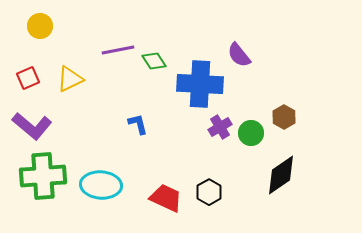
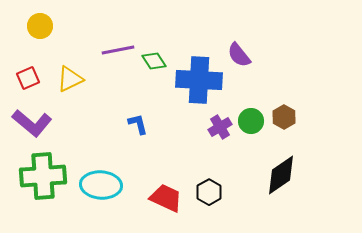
blue cross: moved 1 px left, 4 px up
purple L-shape: moved 3 px up
green circle: moved 12 px up
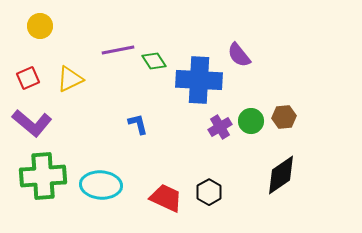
brown hexagon: rotated 25 degrees clockwise
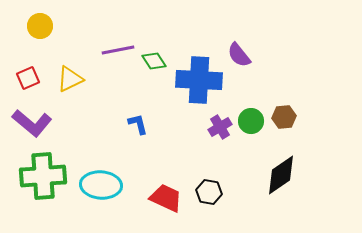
black hexagon: rotated 20 degrees counterclockwise
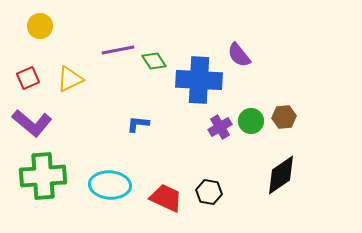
blue L-shape: rotated 70 degrees counterclockwise
cyan ellipse: moved 9 px right
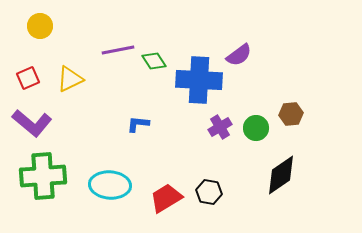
purple semicircle: rotated 88 degrees counterclockwise
brown hexagon: moved 7 px right, 3 px up
green circle: moved 5 px right, 7 px down
red trapezoid: rotated 56 degrees counterclockwise
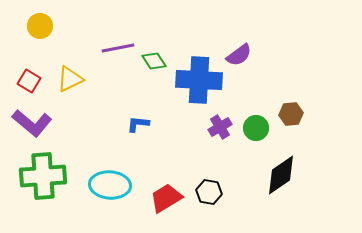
purple line: moved 2 px up
red square: moved 1 px right, 3 px down; rotated 35 degrees counterclockwise
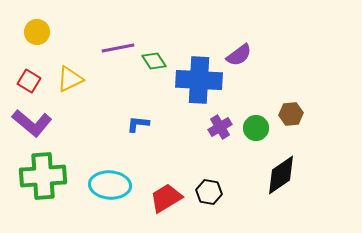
yellow circle: moved 3 px left, 6 px down
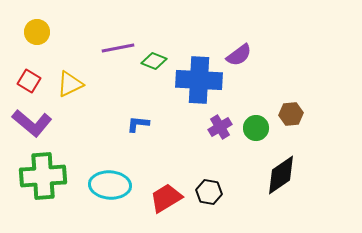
green diamond: rotated 35 degrees counterclockwise
yellow triangle: moved 5 px down
